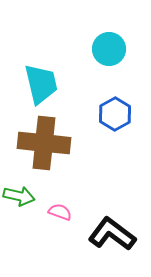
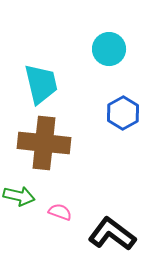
blue hexagon: moved 8 px right, 1 px up
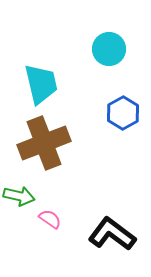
brown cross: rotated 27 degrees counterclockwise
pink semicircle: moved 10 px left, 7 px down; rotated 15 degrees clockwise
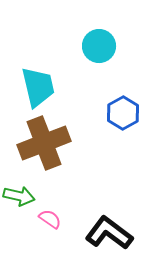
cyan circle: moved 10 px left, 3 px up
cyan trapezoid: moved 3 px left, 3 px down
black L-shape: moved 3 px left, 1 px up
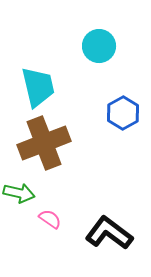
green arrow: moved 3 px up
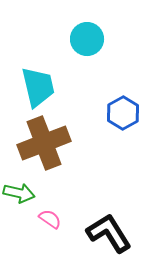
cyan circle: moved 12 px left, 7 px up
black L-shape: rotated 21 degrees clockwise
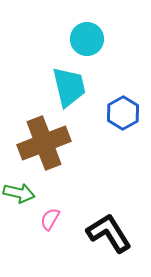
cyan trapezoid: moved 31 px right
pink semicircle: rotated 95 degrees counterclockwise
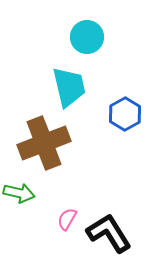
cyan circle: moved 2 px up
blue hexagon: moved 2 px right, 1 px down
pink semicircle: moved 17 px right
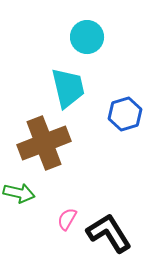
cyan trapezoid: moved 1 px left, 1 px down
blue hexagon: rotated 12 degrees clockwise
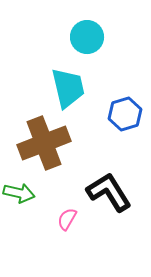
black L-shape: moved 41 px up
